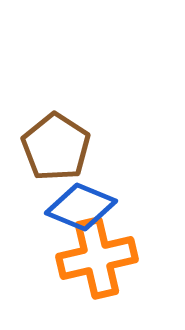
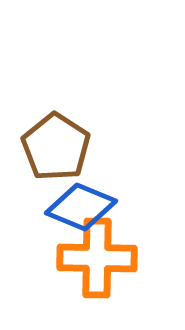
orange cross: rotated 14 degrees clockwise
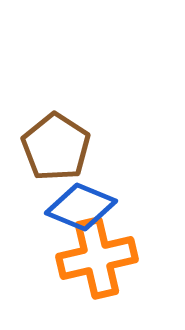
orange cross: rotated 14 degrees counterclockwise
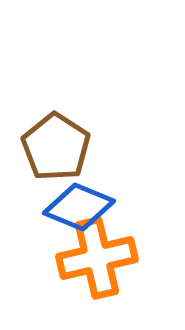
blue diamond: moved 2 px left
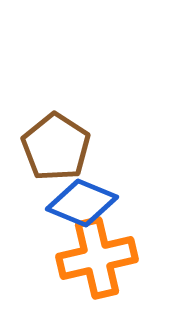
blue diamond: moved 3 px right, 4 px up
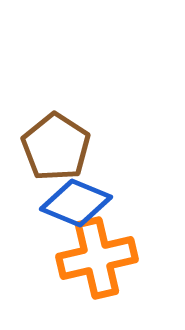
blue diamond: moved 6 px left
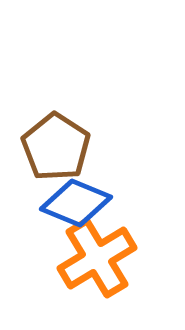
orange cross: rotated 18 degrees counterclockwise
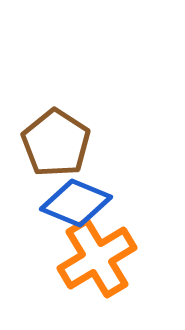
brown pentagon: moved 4 px up
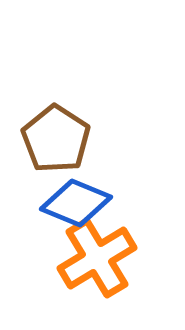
brown pentagon: moved 4 px up
